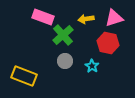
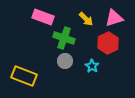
yellow arrow: rotated 126 degrees counterclockwise
green cross: moved 1 px right, 3 px down; rotated 30 degrees counterclockwise
red hexagon: rotated 20 degrees clockwise
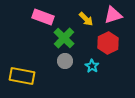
pink triangle: moved 1 px left, 3 px up
green cross: rotated 25 degrees clockwise
yellow rectangle: moved 2 px left; rotated 10 degrees counterclockwise
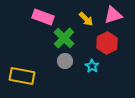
red hexagon: moved 1 px left
